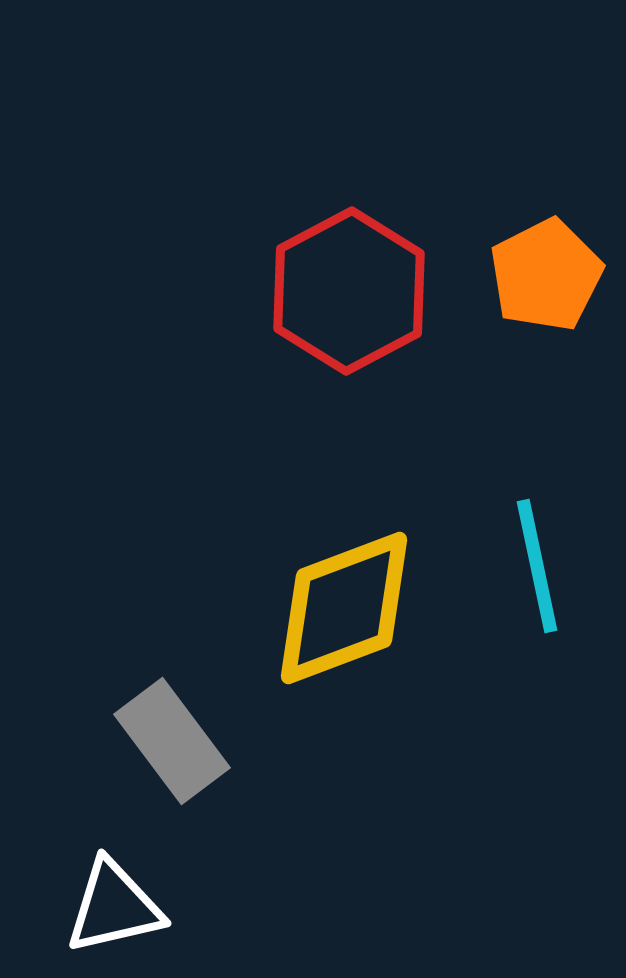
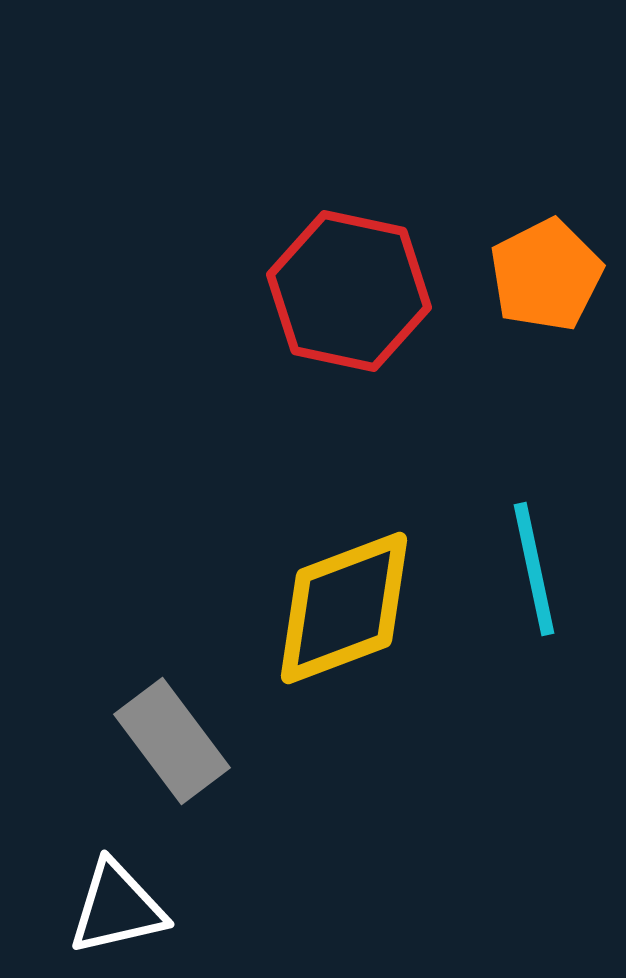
red hexagon: rotated 20 degrees counterclockwise
cyan line: moved 3 px left, 3 px down
white triangle: moved 3 px right, 1 px down
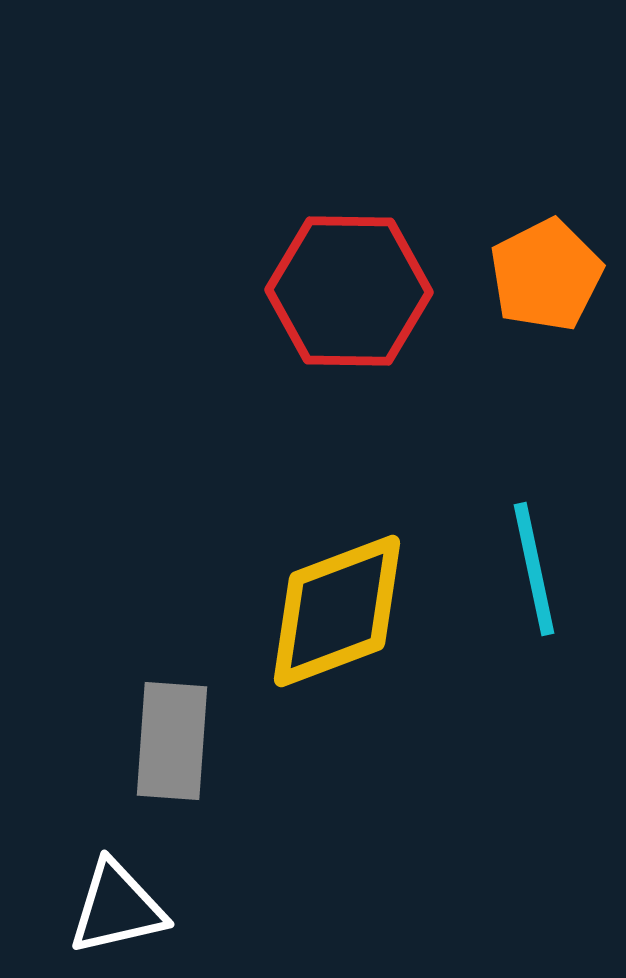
red hexagon: rotated 11 degrees counterclockwise
yellow diamond: moved 7 px left, 3 px down
gray rectangle: rotated 41 degrees clockwise
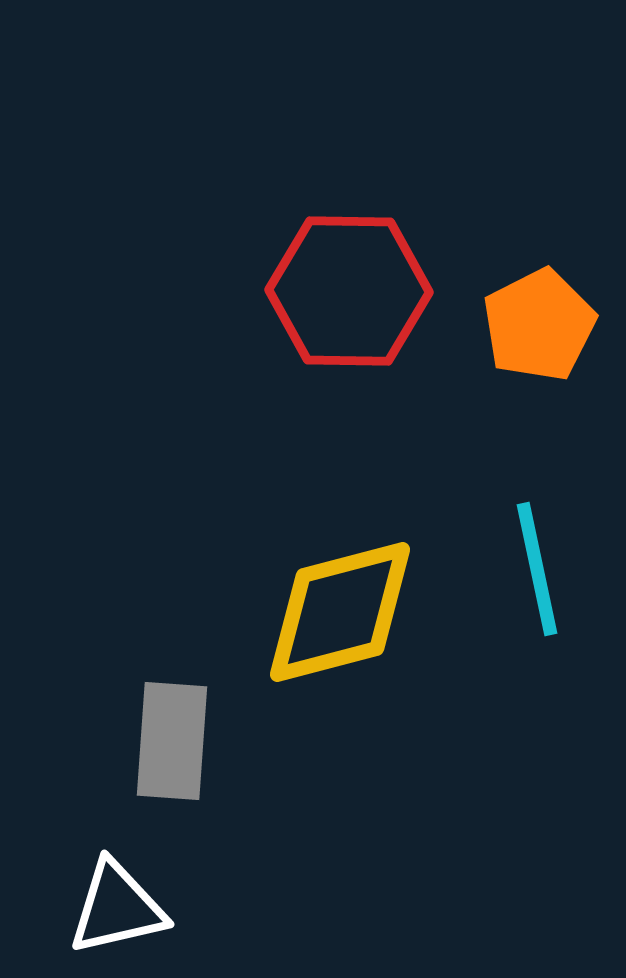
orange pentagon: moved 7 px left, 50 px down
cyan line: moved 3 px right
yellow diamond: moved 3 px right, 1 px down; rotated 6 degrees clockwise
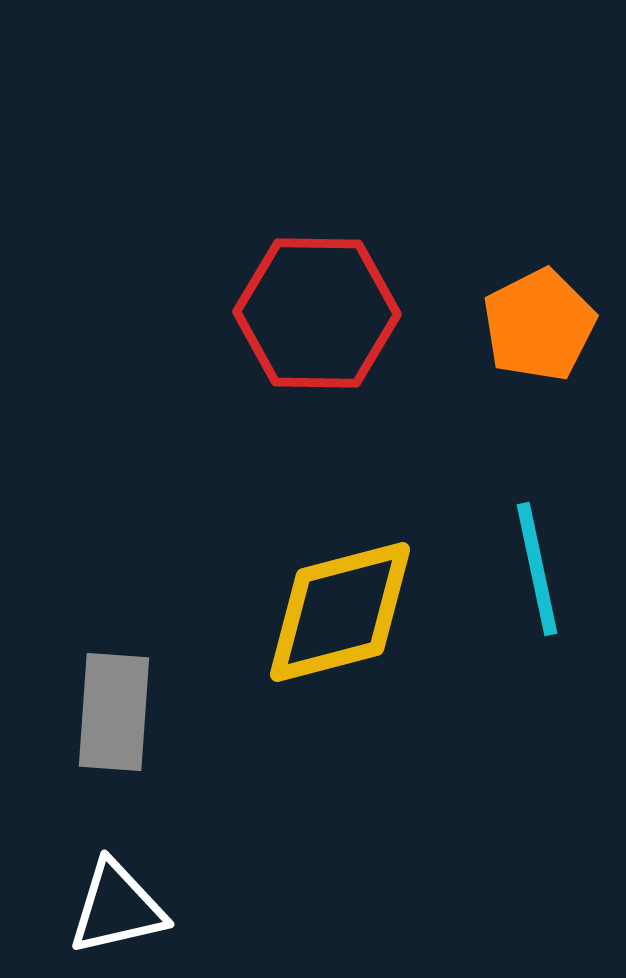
red hexagon: moved 32 px left, 22 px down
gray rectangle: moved 58 px left, 29 px up
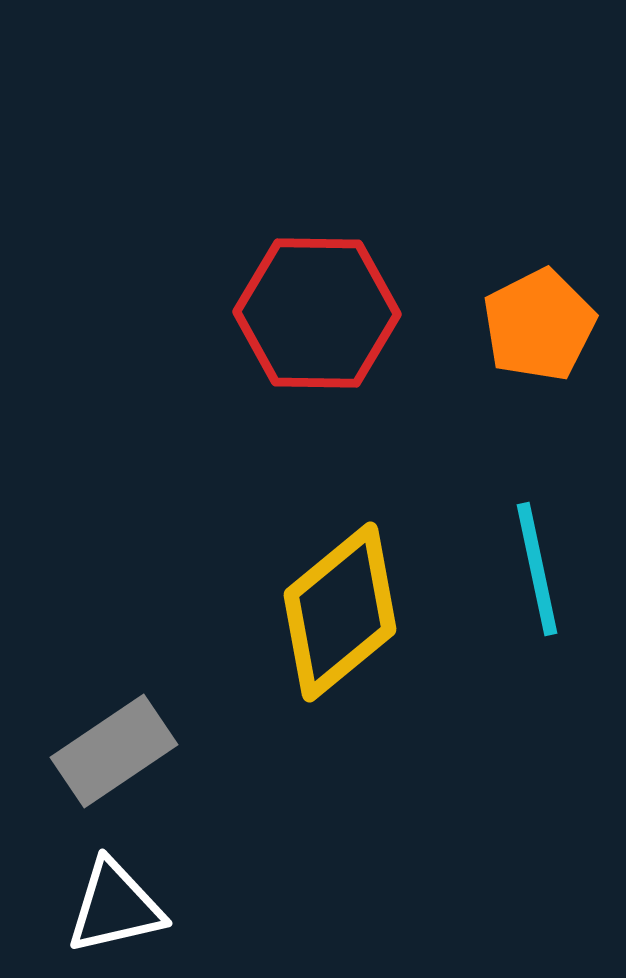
yellow diamond: rotated 25 degrees counterclockwise
gray rectangle: moved 39 px down; rotated 52 degrees clockwise
white triangle: moved 2 px left, 1 px up
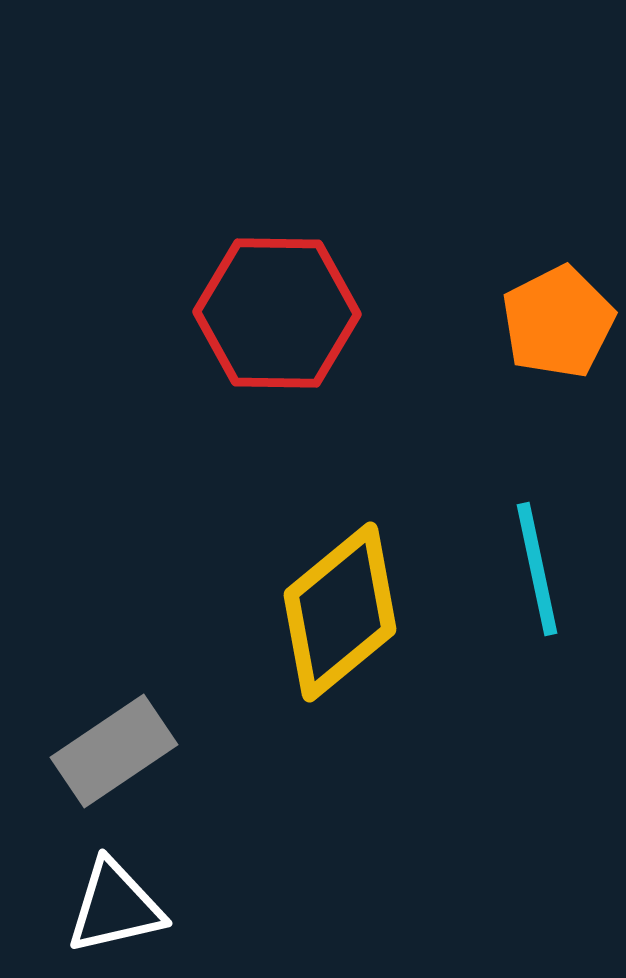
red hexagon: moved 40 px left
orange pentagon: moved 19 px right, 3 px up
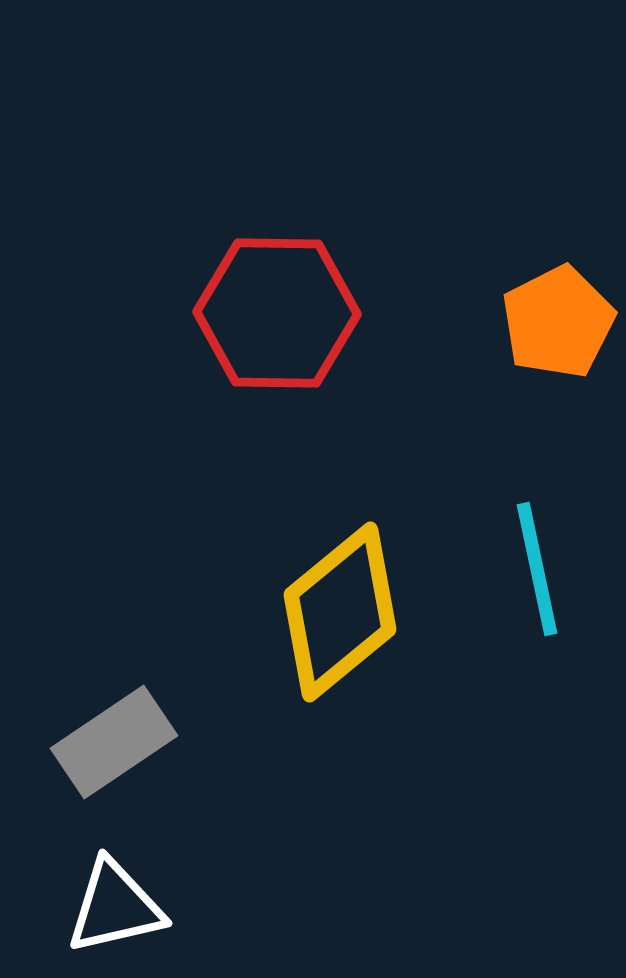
gray rectangle: moved 9 px up
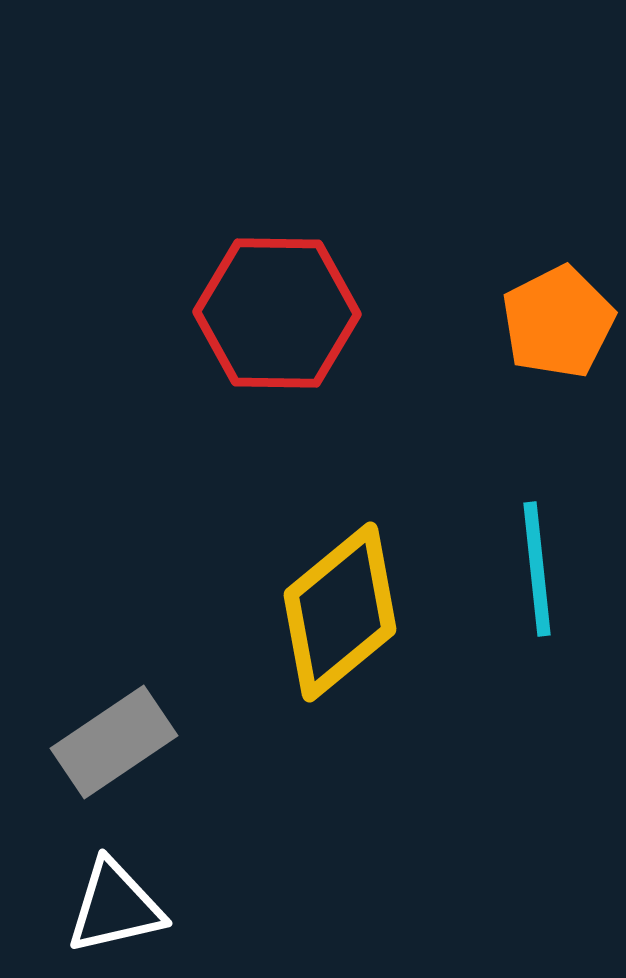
cyan line: rotated 6 degrees clockwise
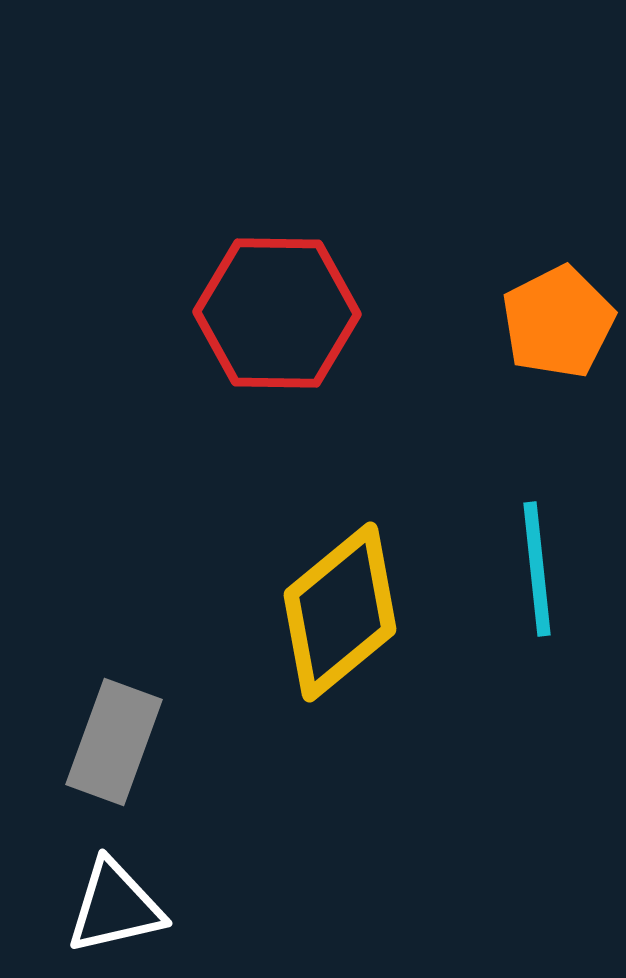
gray rectangle: rotated 36 degrees counterclockwise
